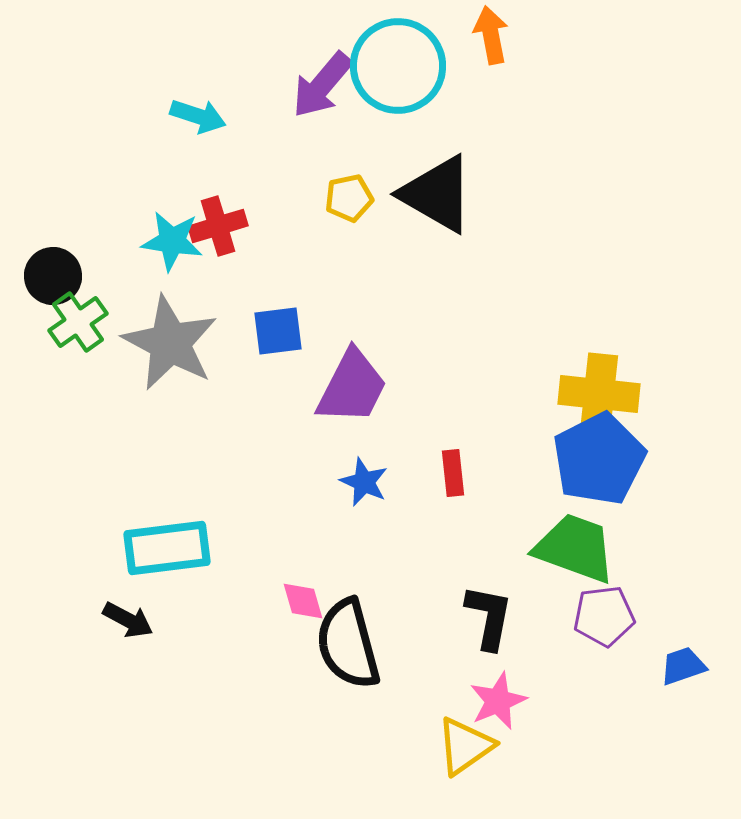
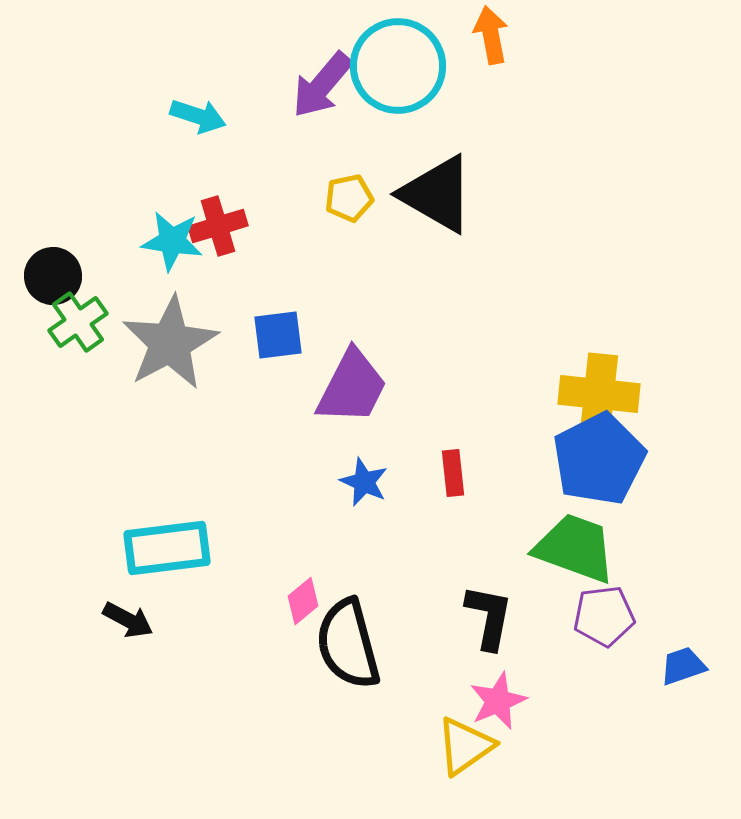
blue square: moved 4 px down
gray star: rotated 16 degrees clockwise
pink diamond: rotated 66 degrees clockwise
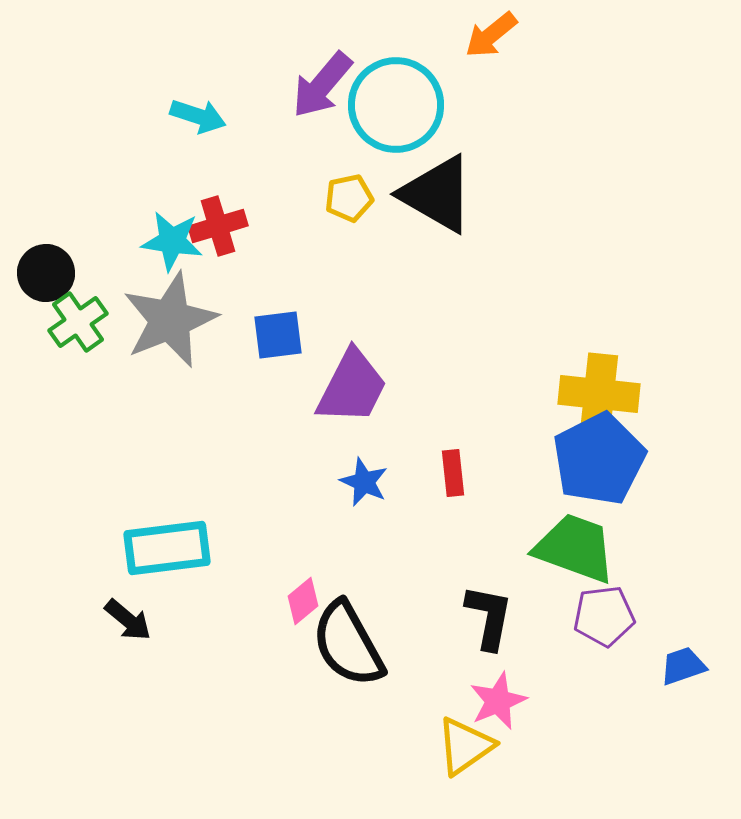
orange arrow: rotated 118 degrees counterclockwise
cyan circle: moved 2 px left, 39 px down
black circle: moved 7 px left, 3 px up
gray star: moved 23 px up; rotated 6 degrees clockwise
black arrow: rotated 12 degrees clockwise
black semicircle: rotated 14 degrees counterclockwise
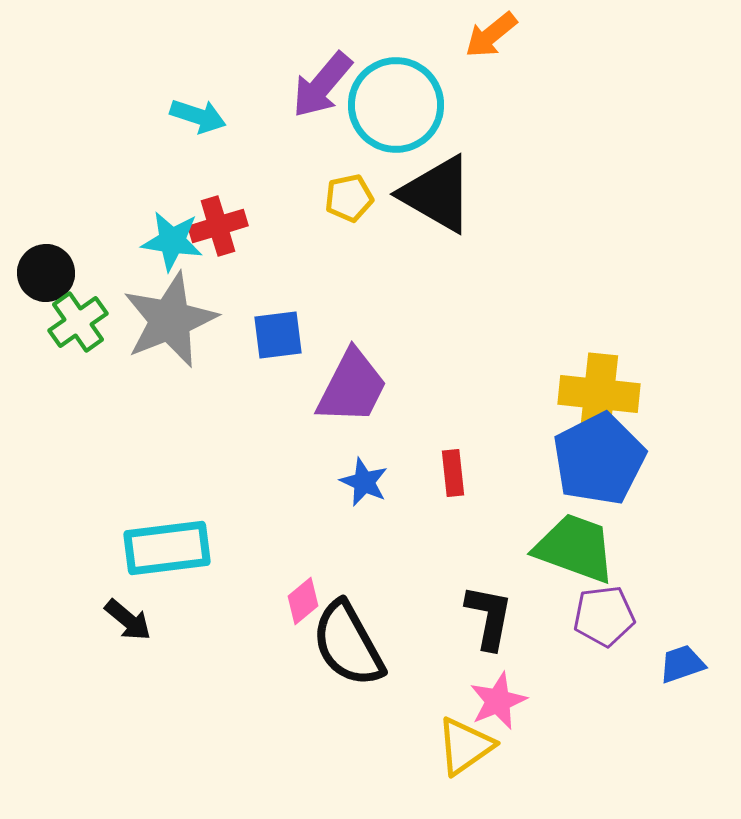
blue trapezoid: moved 1 px left, 2 px up
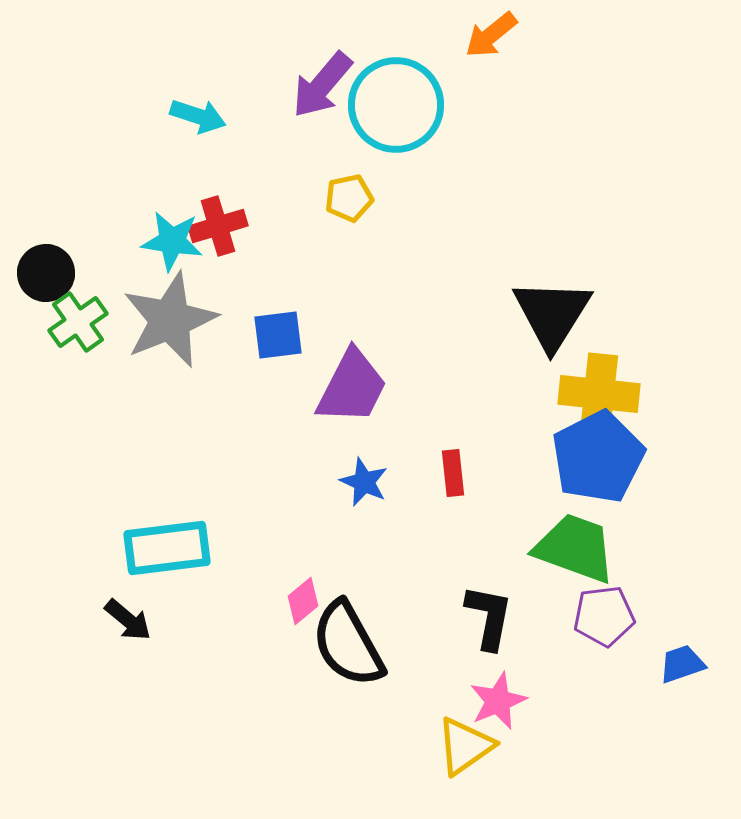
black triangle: moved 115 px right, 120 px down; rotated 32 degrees clockwise
blue pentagon: moved 1 px left, 2 px up
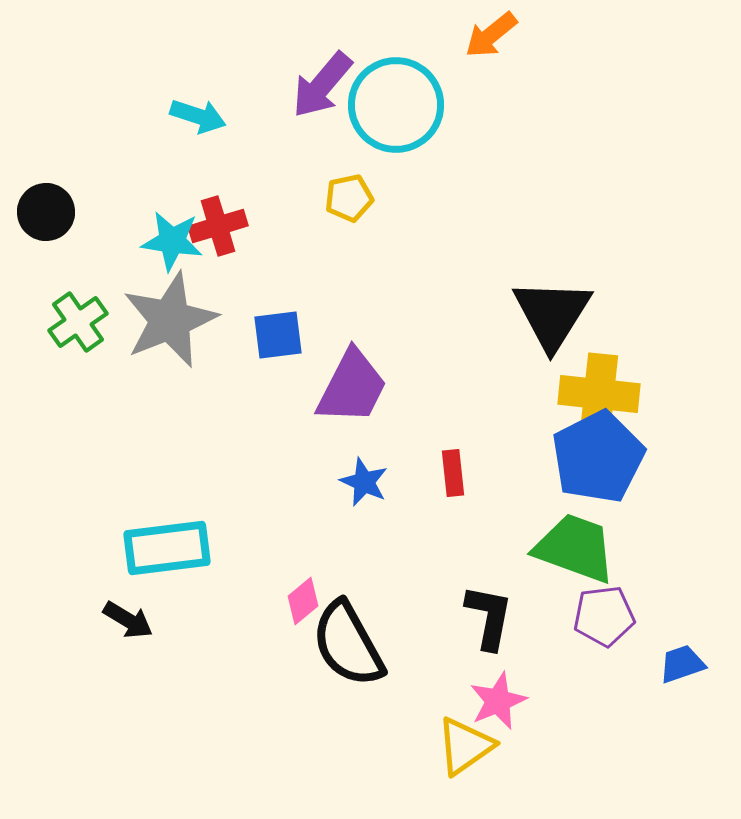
black circle: moved 61 px up
black arrow: rotated 9 degrees counterclockwise
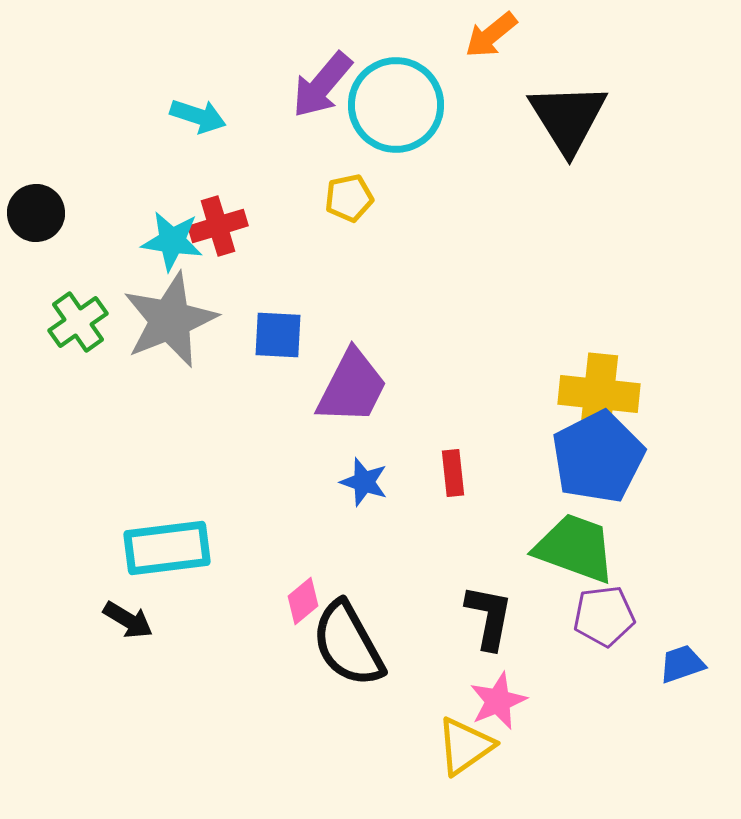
black circle: moved 10 px left, 1 px down
black triangle: moved 16 px right, 196 px up; rotated 4 degrees counterclockwise
blue square: rotated 10 degrees clockwise
blue star: rotated 6 degrees counterclockwise
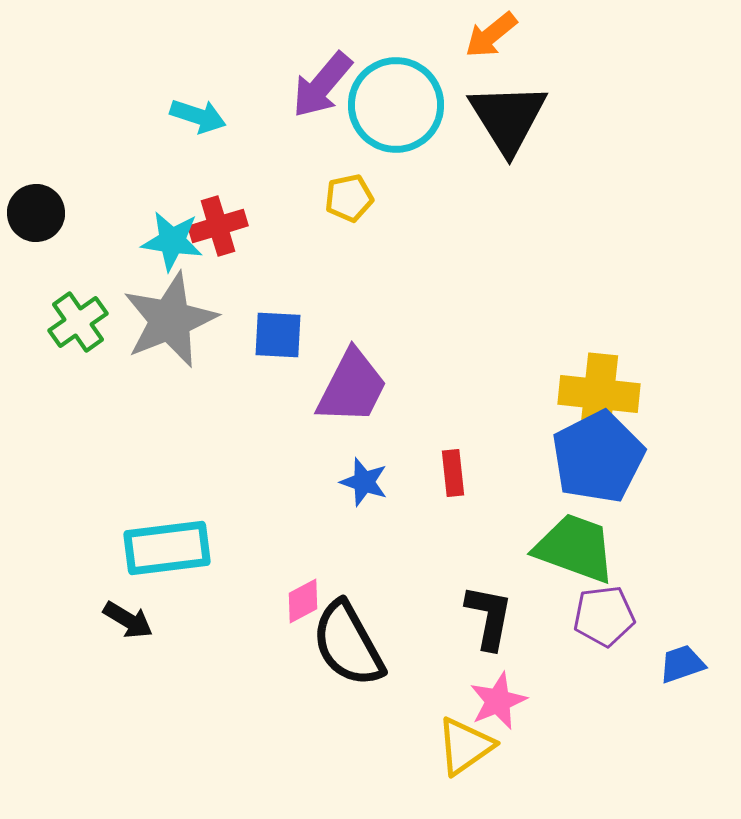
black triangle: moved 60 px left
pink diamond: rotated 12 degrees clockwise
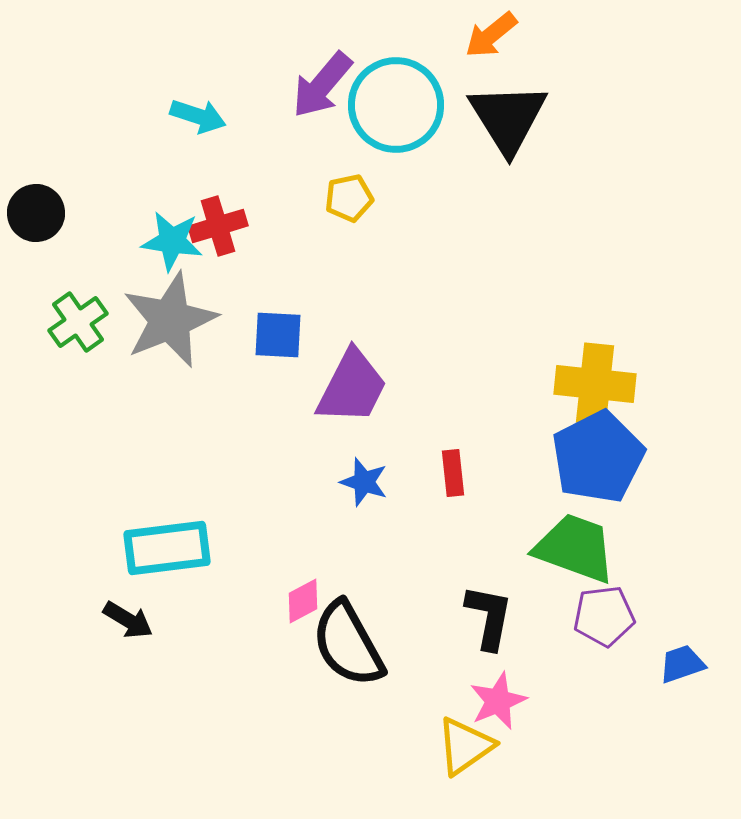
yellow cross: moved 4 px left, 10 px up
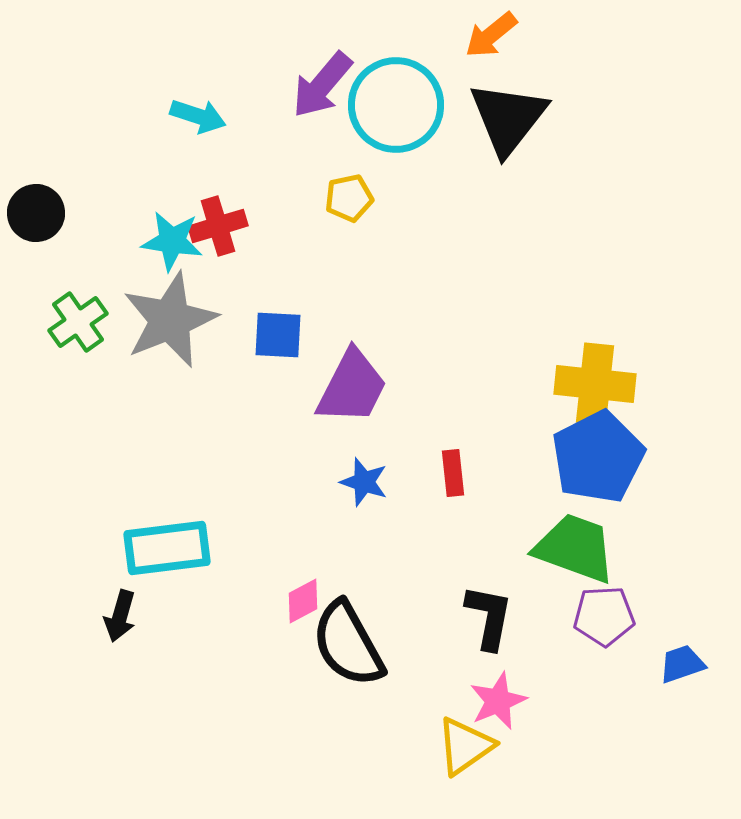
black triangle: rotated 10 degrees clockwise
purple pentagon: rotated 4 degrees clockwise
black arrow: moved 8 px left, 4 px up; rotated 75 degrees clockwise
